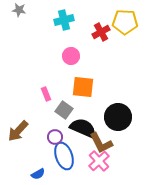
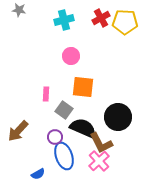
red cross: moved 14 px up
pink rectangle: rotated 24 degrees clockwise
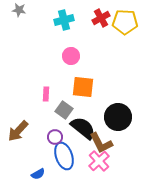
black semicircle: rotated 16 degrees clockwise
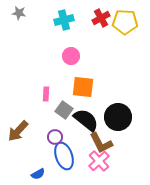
gray star: moved 3 px down
black semicircle: moved 3 px right, 8 px up
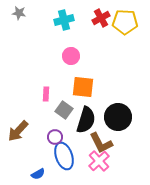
black semicircle: rotated 68 degrees clockwise
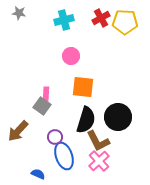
gray square: moved 22 px left, 4 px up
brown L-shape: moved 3 px left, 2 px up
blue semicircle: rotated 128 degrees counterclockwise
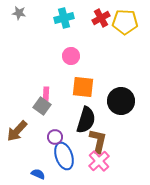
cyan cross: moved 2 px up
black circle: moved 3 px right, 16 px up
brown arrow: moved 1 px left
brown L-shape: rotated 140 degrees counterclockwise
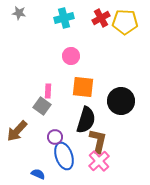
pink rectangle: moved 2 px right, 3 px up
